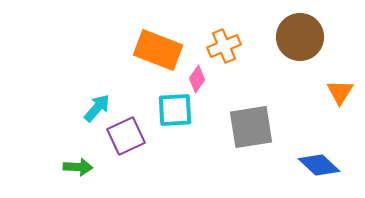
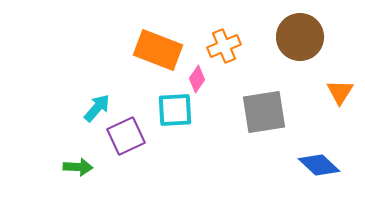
gray square: moved 13 px right, 15 px up
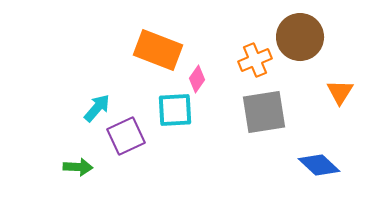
orange cross: moved 31 px right, 14 px down
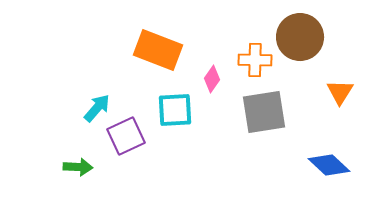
orange cross: rotated 24 degrees clockwise
pink diamond: moved 15 px right
blue diamond: moved 10 px right
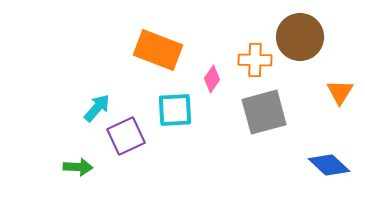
gray square: rotated 6 degrees counterclockwise
